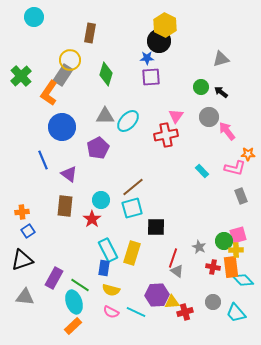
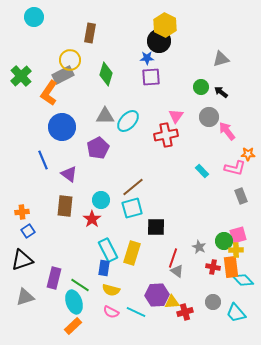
gray rectangle at (63, 75): rotated 30 degrees clockwise
purple rectangle at (54, 278): rotated 15 degrees counterclockwise
gray triangle at (25, 297): rotated 24 degrees counterclockwise
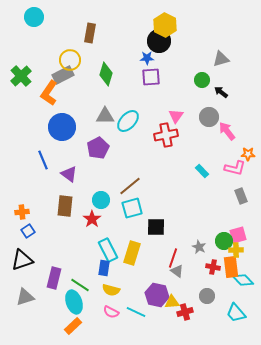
green circle at (201, 87): moved 1 px right, 7 px up
brown line at (133, 187): moved 3 px left, 1 px up
purple hexagon at (157, 295): rotated 15 degrees clockwise
gray circle at (213, 302): moved 6 px left, 6 px up
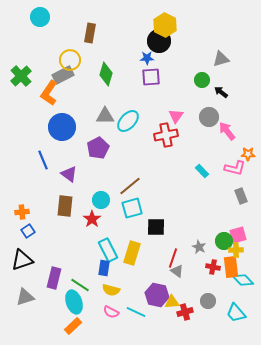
cyan circle at (34, 17): moved 6 px right
gray circle at (207, 296): moved 1 px right, 5 px down
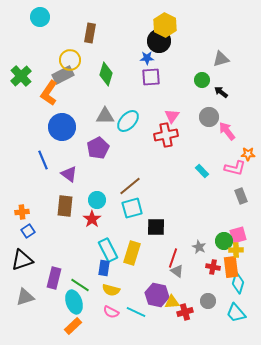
pink triangle at (176, 116): moved 4 px left
cyan circle at (101, 200): moved 4 px left
cyan diamond at (243, 280): moved 5 px left, 3 px down; rotated 60 degrees clockwise
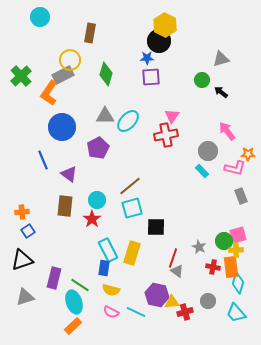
gray circle at (209, 117): moved 1 px left, 34 px down
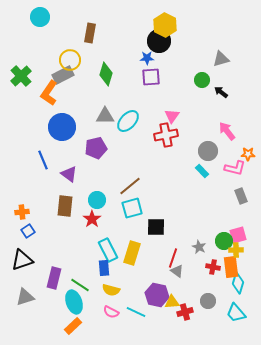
purple pentagon at (98, 148): moved 2 px left; rotated 15 degrees clockwise
blue rectangle at (104, 268): rotated 14 degrees counterclockwise
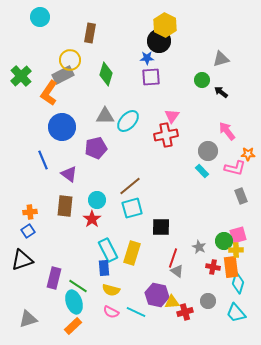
orange cross at (22, 212): moved 8 px right
black square at (156, 227): moved 5 px right
green line at (80, 285): moved 2 px left, 1 px down
gray triangle at (25, 297): moved 3 px right, 22 px down
